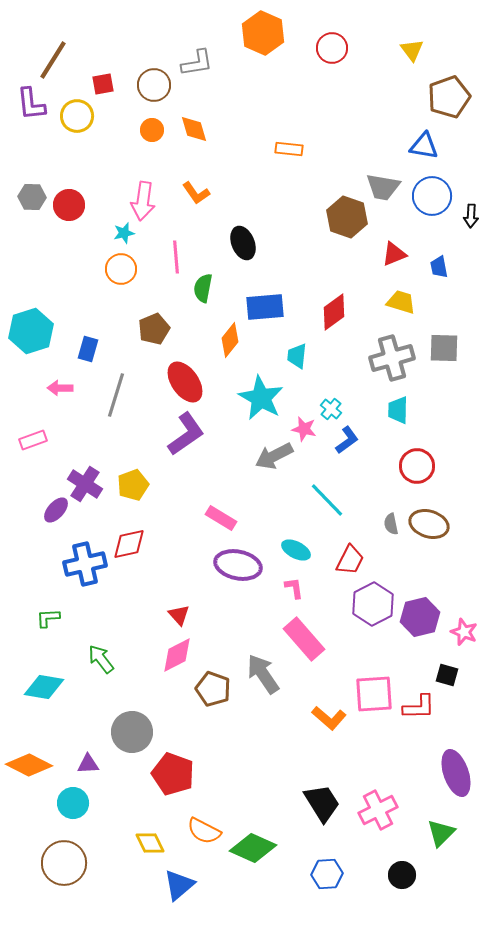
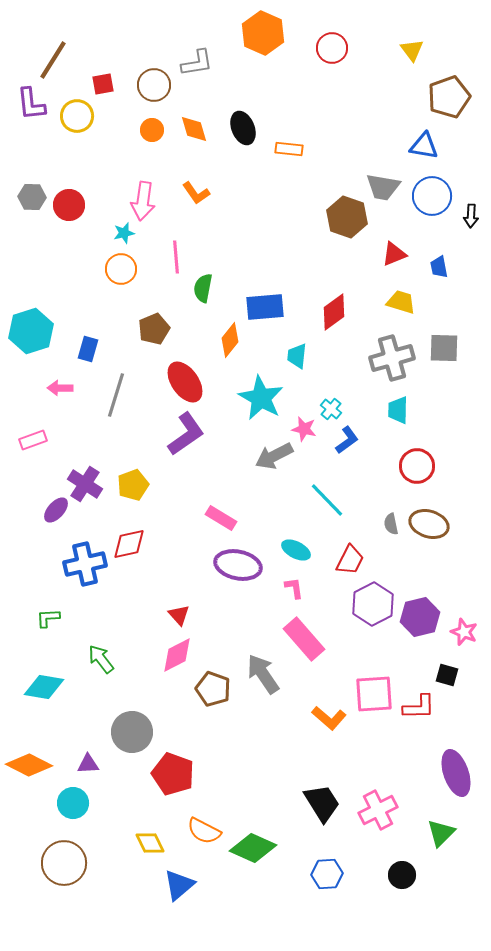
black ellipse at (243, 243): moved 115 px up
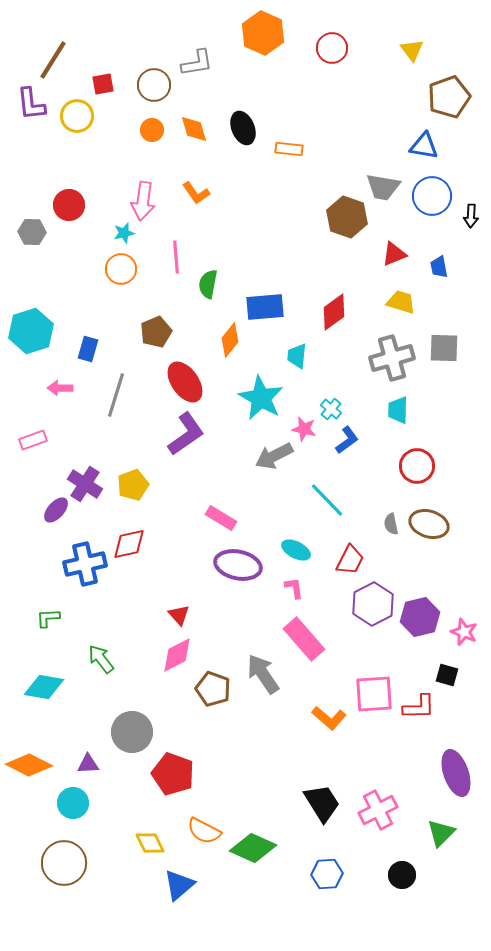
gray hexagon at (32, 197): moved 35 px down
green semicircle at (203, 288): moved 5 px right, 4 px up
brown pentagon at (154, 329): moved 2 px right, 3 px down
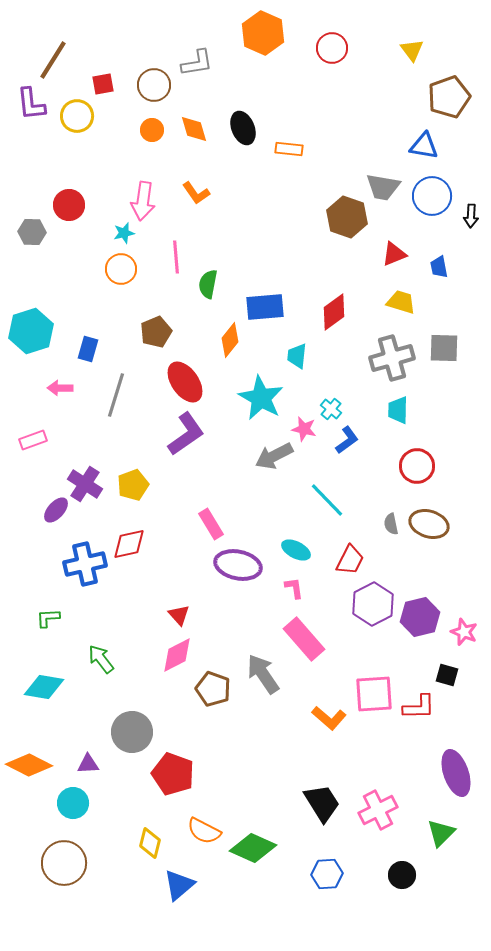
pink rectangle at (221, 518): moved 10 px left, 6 px down; rotated 28 degrees clockwise
yellow diamond at (150, 843): rotated 40 degrees clockwise
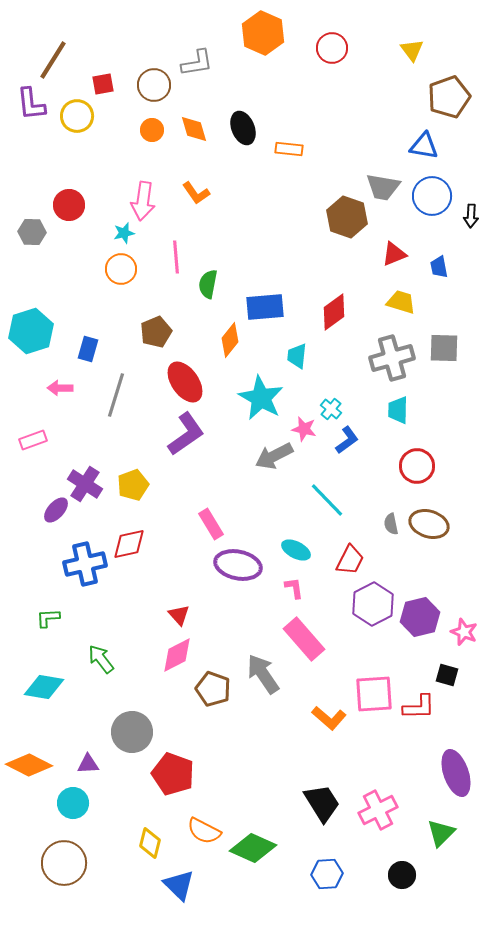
blue triangle at (179, 885): rotated 36 degrees counterclockwise
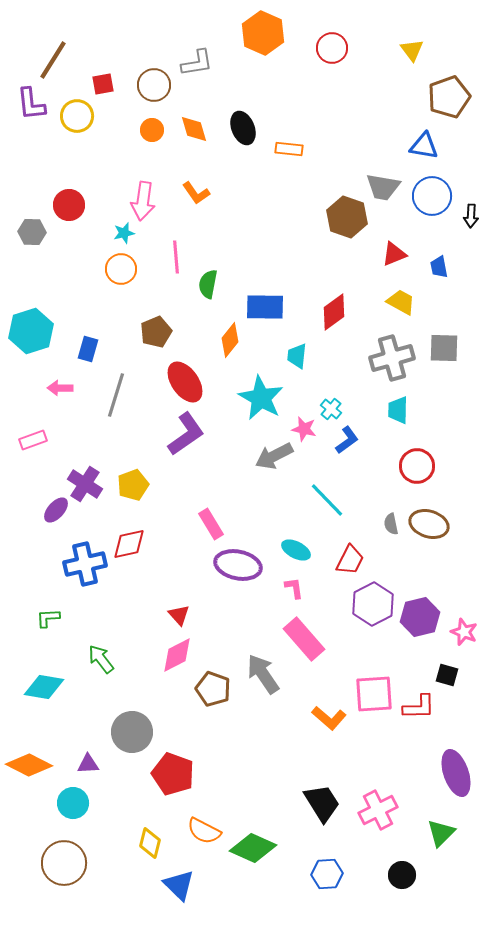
yellow trapezoid at (401, 302): rotated 12 degrees clockwise
blue rectangle at (265, 307): rotated 6 degrees clockwise
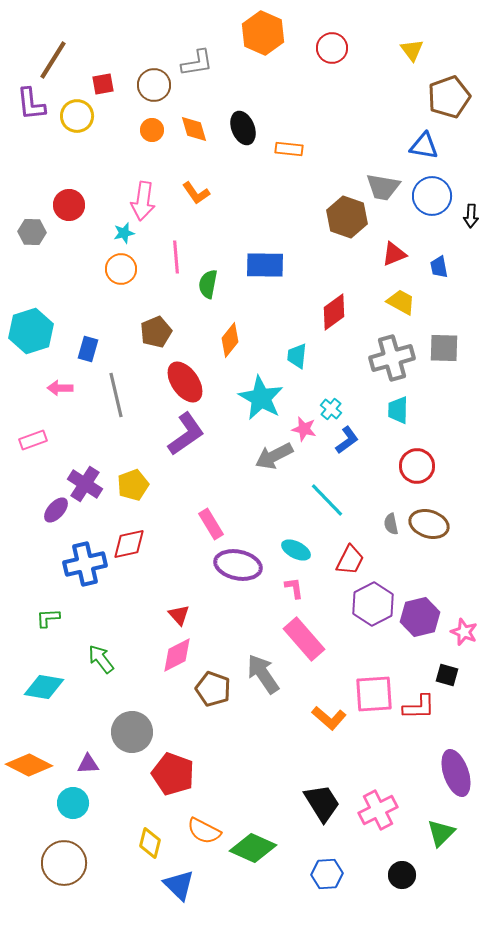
blue rectangle at (265, 307): moved 42 px up
gray line at (116, 395): rotated 30 degrees counterclockwise
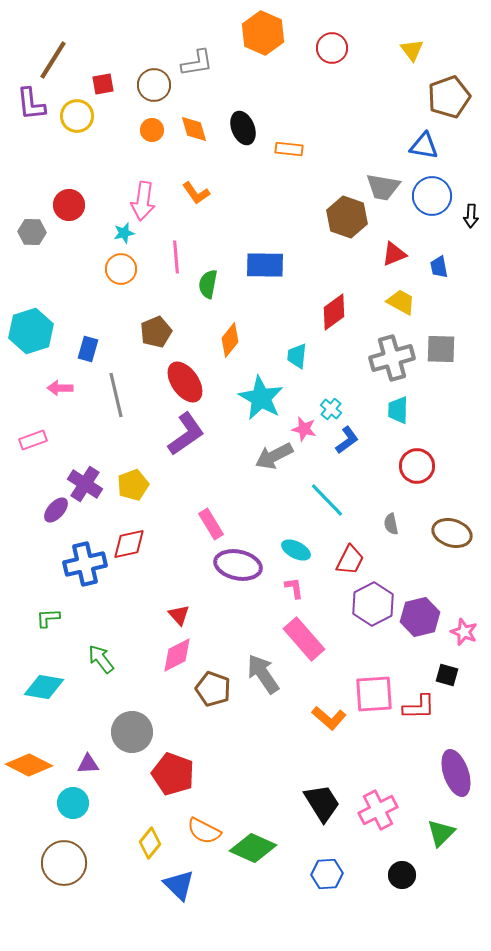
gray square at (444, 348): moved 3 px left, 1 px down
brown ellipse at (429, 524): moved 23 px right, 9 px down
yellow diamond at (150, 843): rotated 24 degrees clockwise
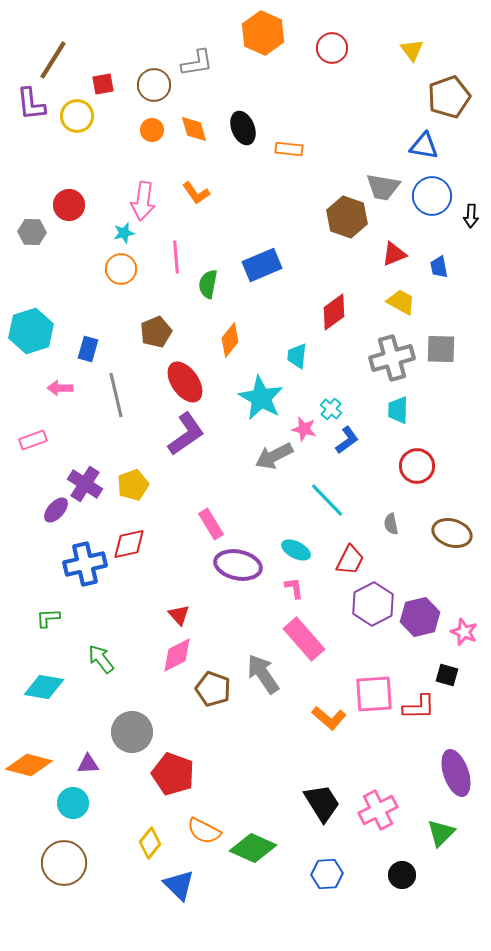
blue rectangle at (265, 265): moved 3 px left; rotated 24 degrees counterclockwise
orange diamond at (29, 765): rotated 12 degrees counterclockwise
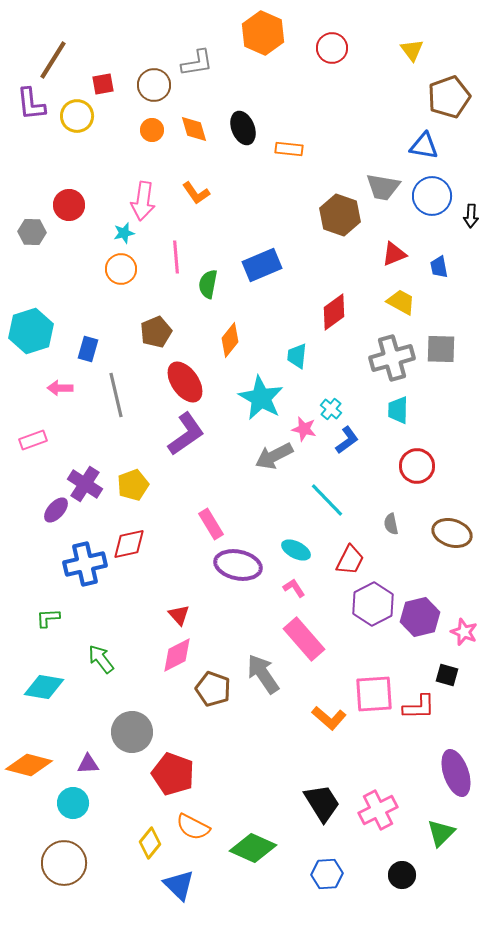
brown hexagon at (347, 217): moved 7 px left, 2 px up
pink L-shape at (294, 588): rotated 25 degrees counterclockwise
orange semicircle at (204, 831): moved 11 px left, 4 px up
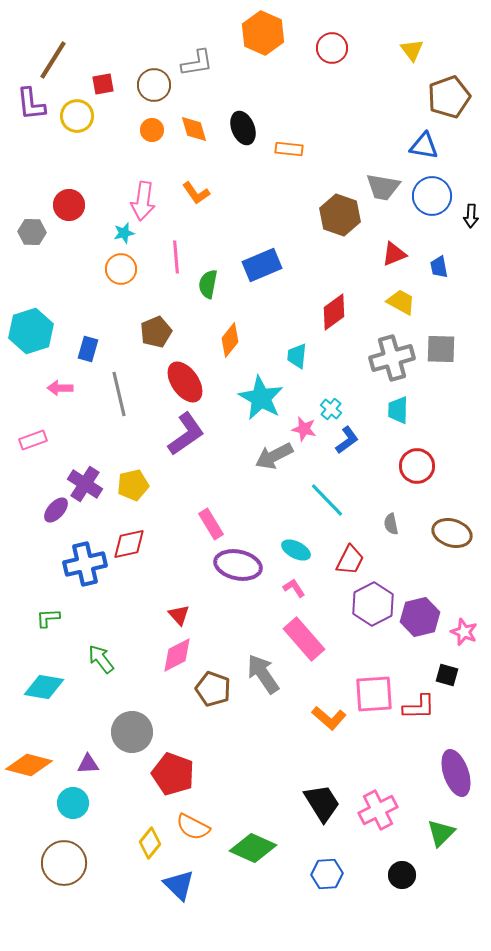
gray line at (116, 395): moved 3 px right, 1 px up
yellow pentagon at (133, 485): rotated 8 degrees clockwise
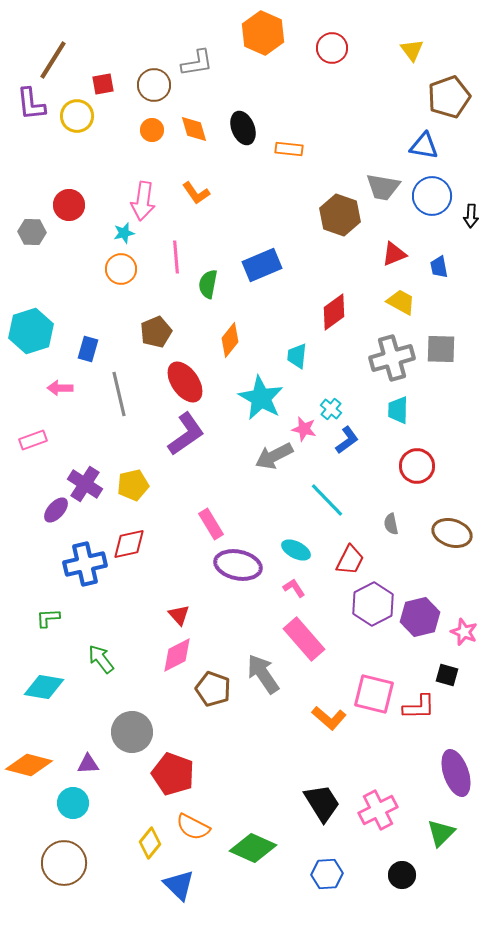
pink square at (374, 694): rotated 18 degrees clockwise
